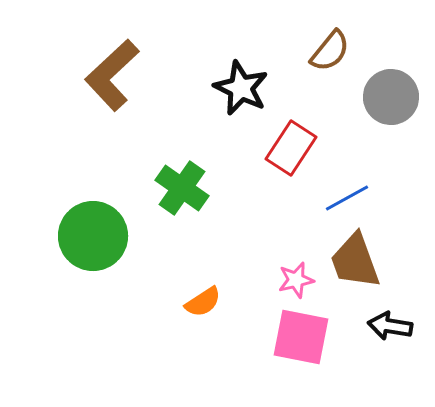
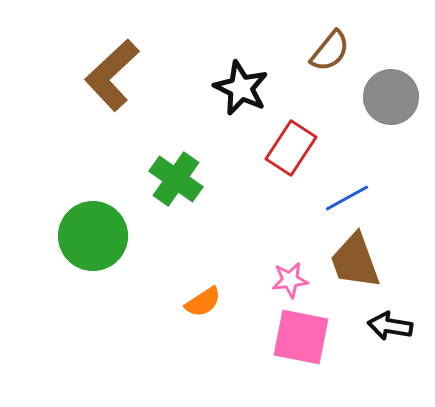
green cross: moved 6 px left, 9 px up
pink star: moved 6 px left; rotated 6 degrees clockwise
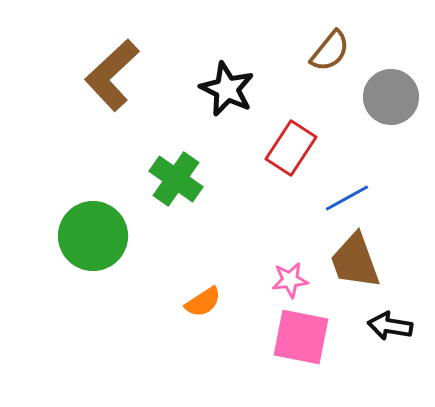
black star: moved 14 px left, 1 px down
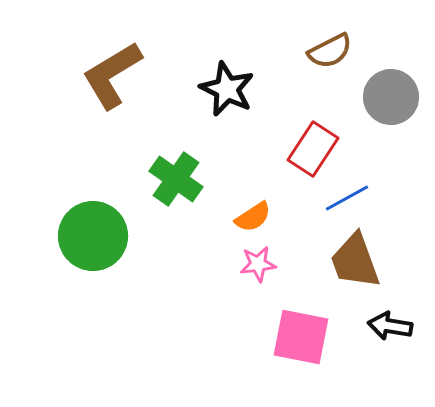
brown semicircle: rotated 24 degrees clockwise
brown L-shape: rotated 12 degrees clockwise
red rectangle: moved 22 px right, 1 px down
pink star: moved 32 px left, 16 px up
orange semicircle: moved 50 px right, 85 px up
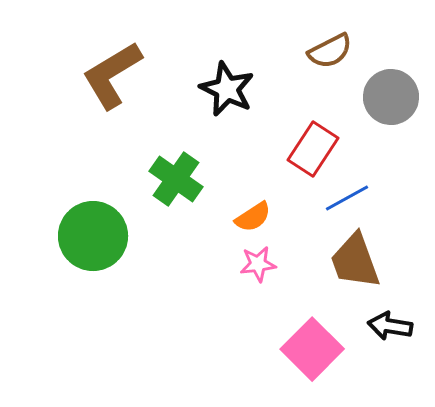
pink square: moved 11 px right, 12 px down; rotated 34 degrees clockwise
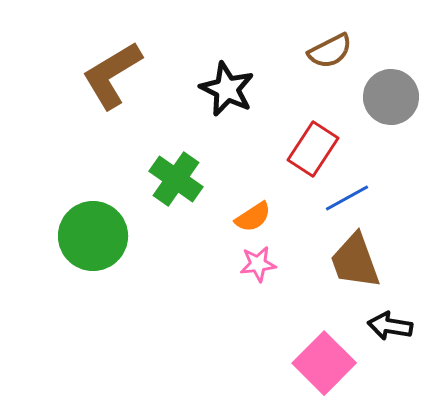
pink square: moved 12 px right, 14 px down
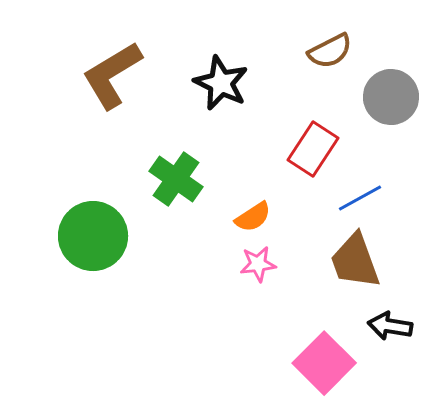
black star: moved 6 px left, 6 px up
blue line: moved 13 px right
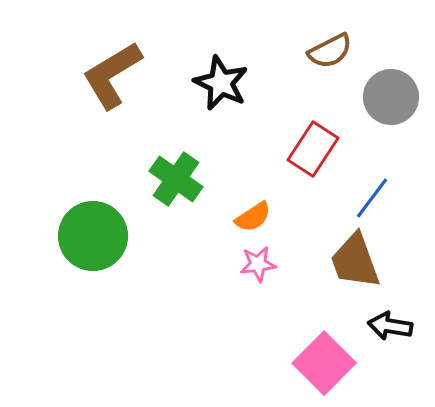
blue line: moved 12 px right; rotated 24 degrees counterclockwise
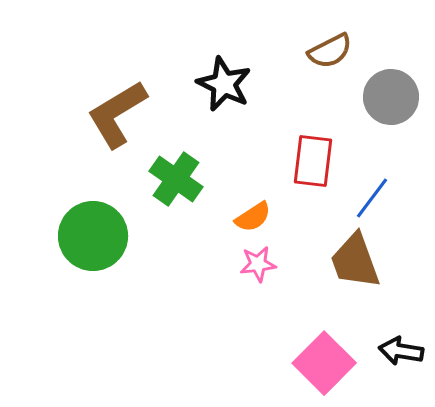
brown L-shape: moved 5 px right, 39 px down
black star: moved 3 px right, 1 px down
red rectangle: moved 12 px down; rotated 26 degrees counterclockwise
black arrow: moved 11 px right, 25 px down
